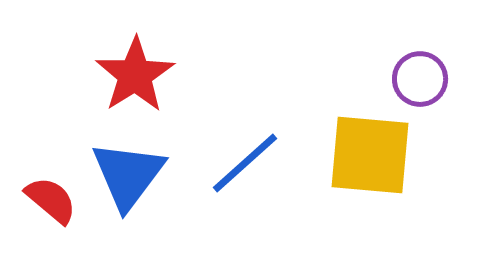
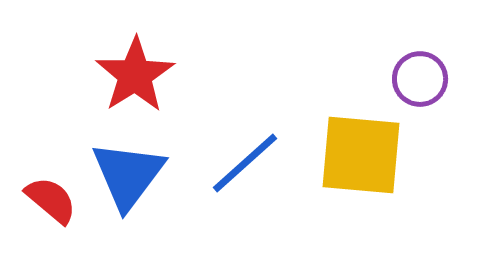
yellow square: moved 9 px left
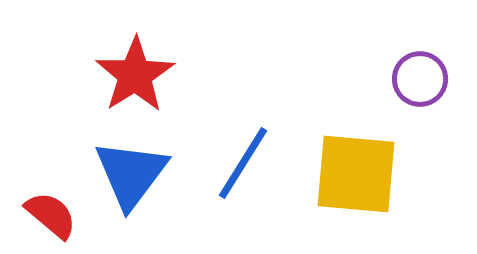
yellow square: moved 5 px left, 19 px down
blue line: moved 2 px left; rotated 16 degrees counterclockwise
blue triangle: moved 3 px right, 1 px up
red semicircle: moved 15 px down
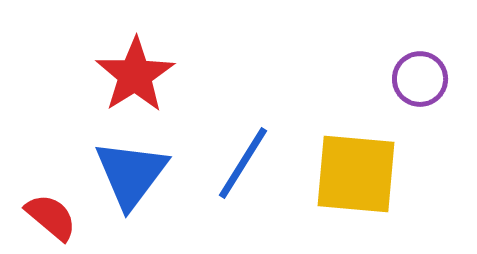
red semicircle: moved 2 px down
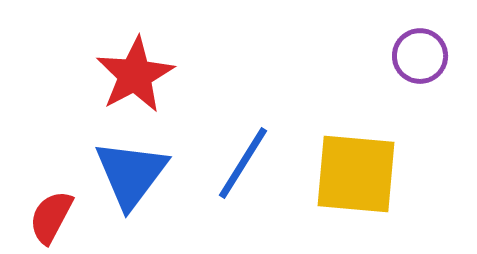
red star: rotated 4 degrees clockwise
purple circle: moved 23 px up
red semicircle: rotated 102 degrees counterclockwise
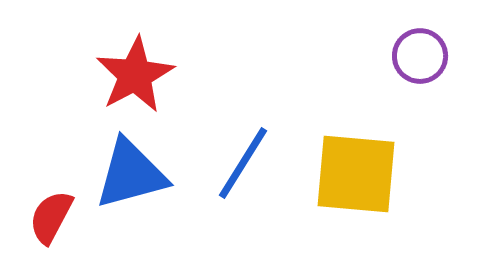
blue triangle: rotated 38 degrees clockwise
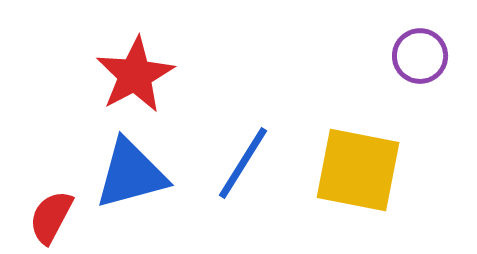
yellow square: moved 2 px right, 4 px up; rotated 6 degrees clockwise
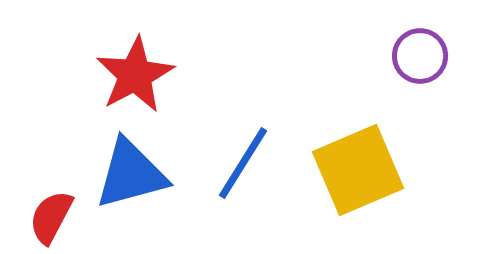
yellow square: rotated 34 degrees counterclockwise
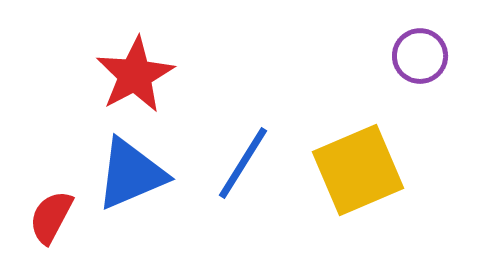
blue triangle: rotated 8 degrees counterclockwise
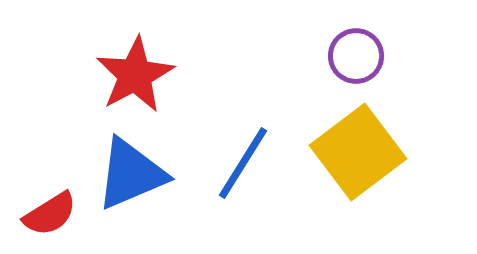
purple circle: moved 64 px left
yellow square: moved 18 px up; rotated 14 degrees counterclockwise
red semicircle: moved 1 px left, 3 px up; rotated 150 degrees counterclockwise
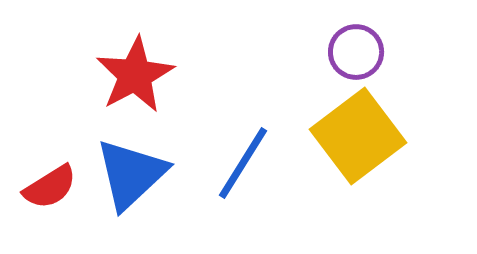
purple circle: moved 4 px up
yellow square: moved 16 px up
blue triangle: rotated 20 degrees counterclockwise
red semicircle: moved 27 px up
